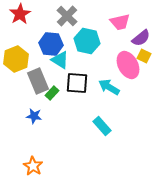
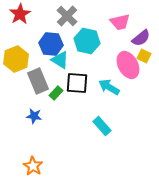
green rectangle: moved 4 px right
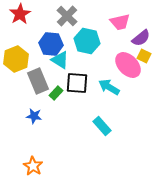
pink ellipse: rotated 16 degrees counterclockwise
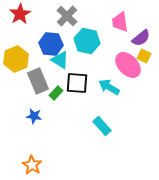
pink trapezoid: rotated 95 degrees clockwise
orange star: moved 1 px left, 1 px up
